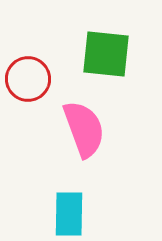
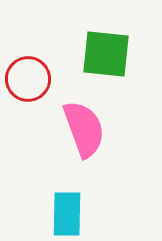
cyan rectangle: moved 2 px left
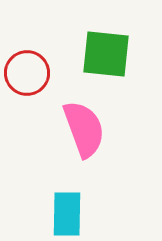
red circle: moved 1 px left, 6 px up
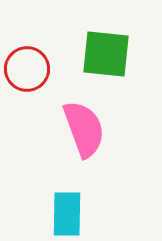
red circle: moved 4 px up
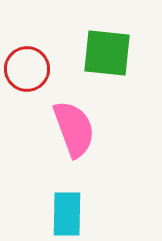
green square: moved 1 px right, 1 px up
pink semicircle: moved 10 px left
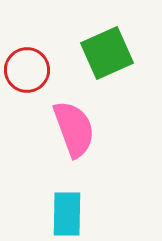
green square: rotated 30 degrees counterclockwise
red circle: moved 1 px down
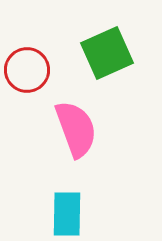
pink semicircle: moved 2 px right
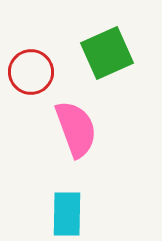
red circle: moved 4 px right, 2 px down
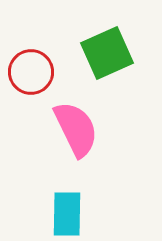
pink semicircle: rotated 6 degrees counterclockwise
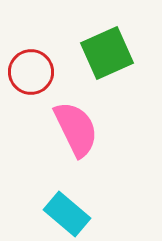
cyan rectangle: rotated 51 degrees counterclockwise
